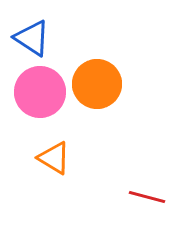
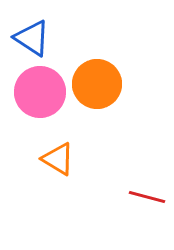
orange triangle: moved 4 px right, 1 px down
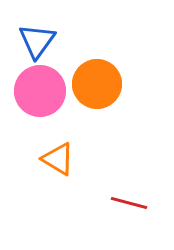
blue triangle: moved 5 px right, 3 px down; rotated 33 degrees clockwise
pink circle: moved 1 px up
red line: moved 18 px left, 6 px down
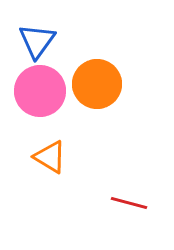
orange triangle: moved 8 px left, 2 px up
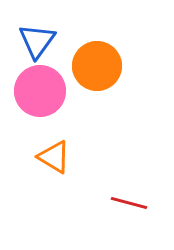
orange circle: moved 18 px up
orange triangle: moved 4 px right
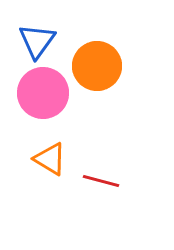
pink circle: moved 3 px right, 2 px down
orange triangle: moved 4 px left, 2 px down
red line: moved 28 px left, 22 px up
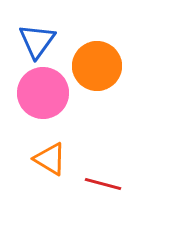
red line: moved 2 px right, 3 px down
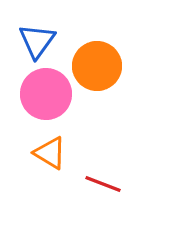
pink circle: moved 3 px right, 1 px down
orange triangle: moved 6 px up
red line: rotated 6 degrees clockwise
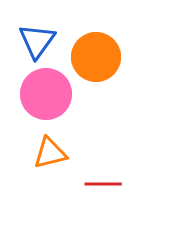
orange circle: moved 1 px left, 9 px up
orange triangle: rotated 45 degrees counterclockwise
red line: rotated 21 degrees counterclockwise
